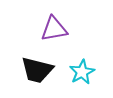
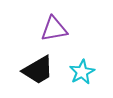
black trapezoid: moved 1 px right; rotated 44 degrees counterclockwise
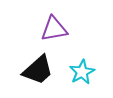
black trapezoid: rotated 12 degrees counterclockwise
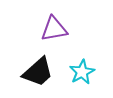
black trapezoid: moved 2 px down
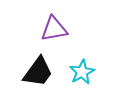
black trapezoid: rotated 12 degrees counterclockwise
